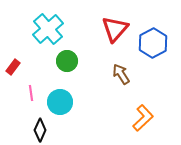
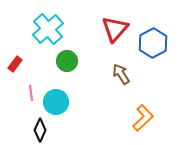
red rectangle: moved 2 px right, 3 px up
cyan circle: moved 4 px left
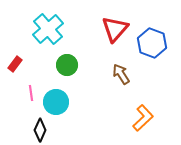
blue hexagon: moved 1 px left; rotated 12 degrees counterclockwise
green circle: moved 4 px down
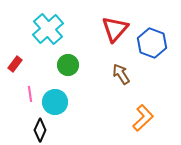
green circle: moved 1 px right
pink line: moved 1 px left, 1 px down
cyan circle: moved 1 px left
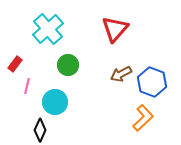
blue hexagon: moved 39 px down
brown arrow: rotated 85 degrees counterclockwise
pink line: moved 3 px left, 8 px up; rotated 21 degrees clockwise
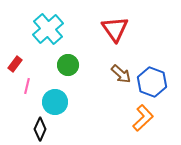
red triangle: rotated 16 degrees counterclockwise
brown arrow: rotated 110 degrees counterclockwise
black diamond: moved 1 px up
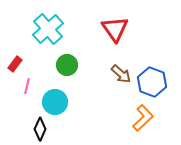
green circle: moved 1 px left
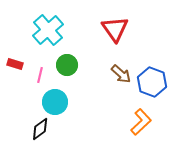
cyan cross: moved 1 px down
red rectangle: rotated 70 degrees clockwise
pink line: moved 13 px right, 11 px up
orange L-shape: moved 2 px left, 4 px down
black diamond: rotated 30 degrees clockwise
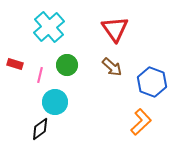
cyan cross: moved 1 px right, 3 px up
brown arrow: moved 9 px left, 7 px up
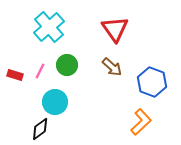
red rectangle: moved 11 px down
pink line: moved 4 px up; rotated 14 degrees clockwise
